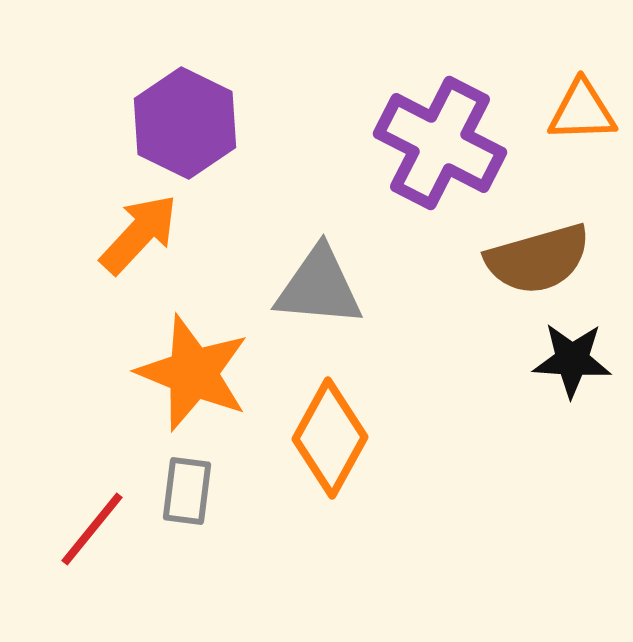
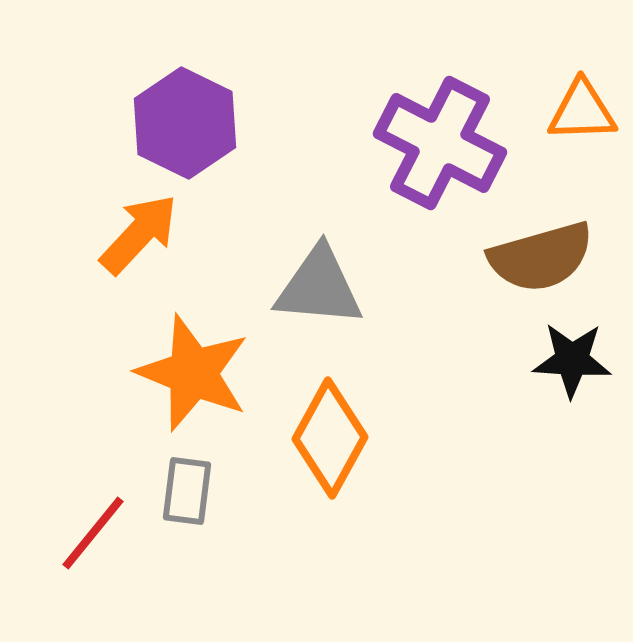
brown semicircle: moved 3 px right, 2 px up
red line: moved 1 px right, 4 px down
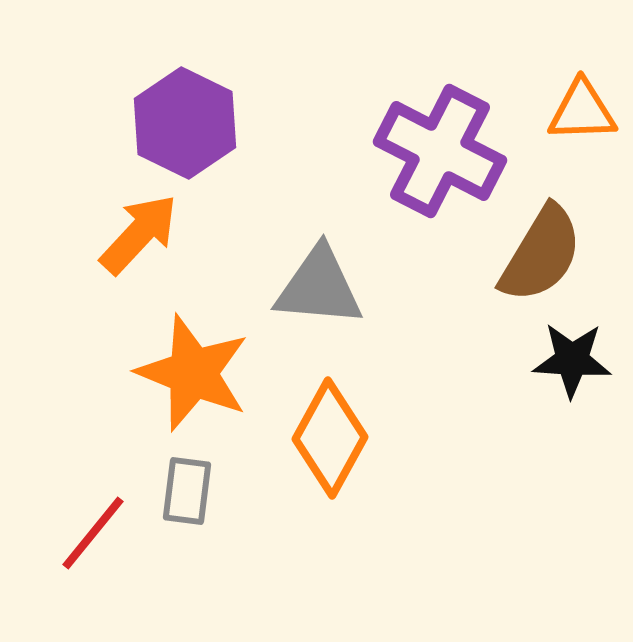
purple cross: moved 8 px down
brown semicircle: moved 3 px up; rotated 43 degrees counterclockwise
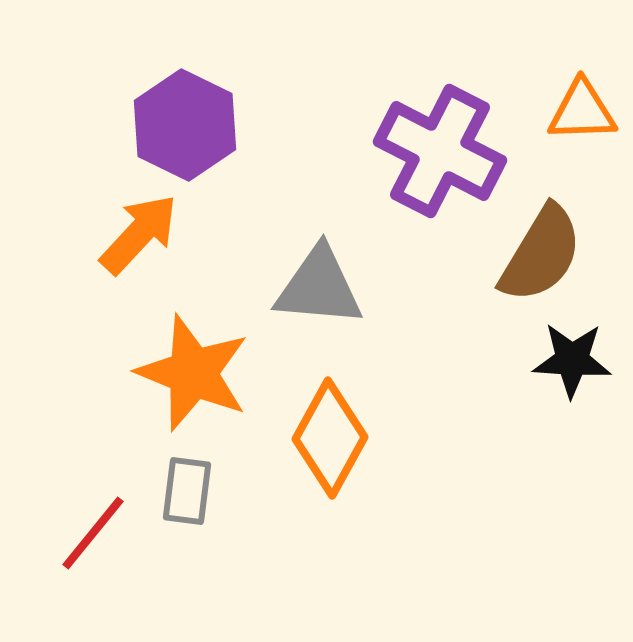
purple hexagon: moved 2 px down
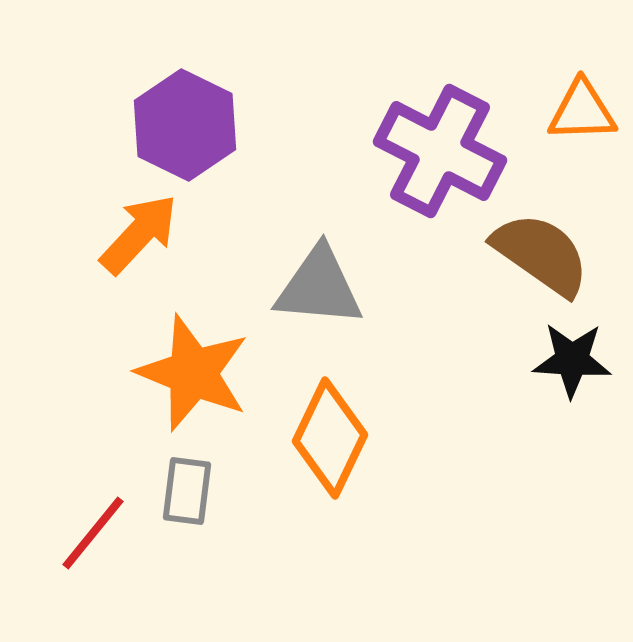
brown semicircle: rotated 86 degrees counterclockwise
orange diamond: rotated 3 degrees counterclockwise
